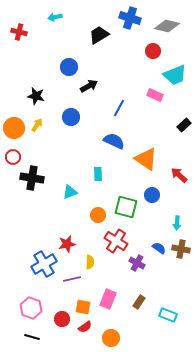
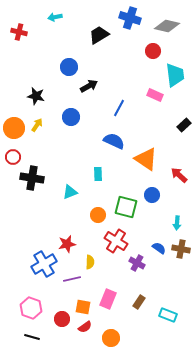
cyan trapezoid at (175, 75): rotated 75 degrees counterclockwise
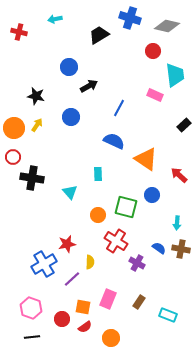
cyan arrow at (55, 17): moved 2 px down
cyan triangle at (70, 192): rotated 49 degrees counterclockwise
purple line at (72, 279): rotated 30 degrees counterclockwise
black line at (32, 337): rotated 21 degrees counterclockwise
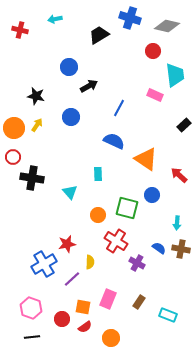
red cross at (19, 32): moved 1 px right, 2 px up
green square at (126, 207): moved 1 px right, 1 px down
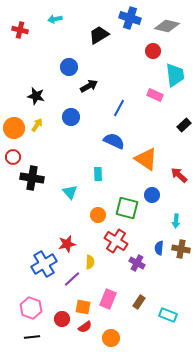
cyan arrow at (177, 223): moved 1 px left, 2 px up
blue semicircle at (159, 248): rotated 120 degrees counterclockwise
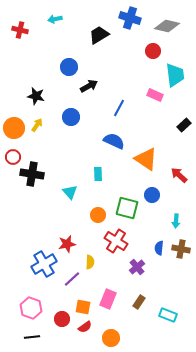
black cross at (32, 178): moved 4 px up
purple cross at (137, 263): moved 4 px down; rotated 21 degrees clockwise
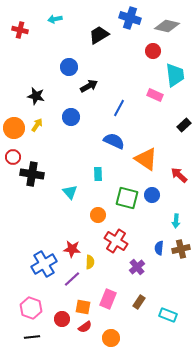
green square at (127, 208): moved 10 px up
red star at (67, 244): moved 5 px right, 5 px down; rotated 18 degrees clockwise
brown cross at (181, 249): rotated 24 degrees counterclockwise
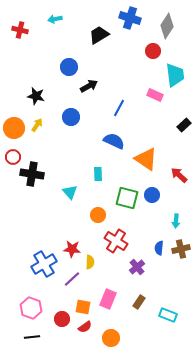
gray diamond at (167, 26): rotated 70 degrees counterclockwise
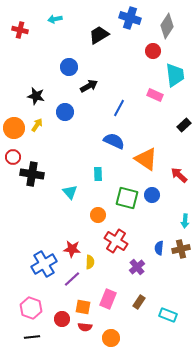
blue circle at (71, 117): moved 6 px left, 5 px up
cyan arrow at (176, 221): moved 9 px right
red semicircle at (85, 327): rotated 40 degrees clockwise
